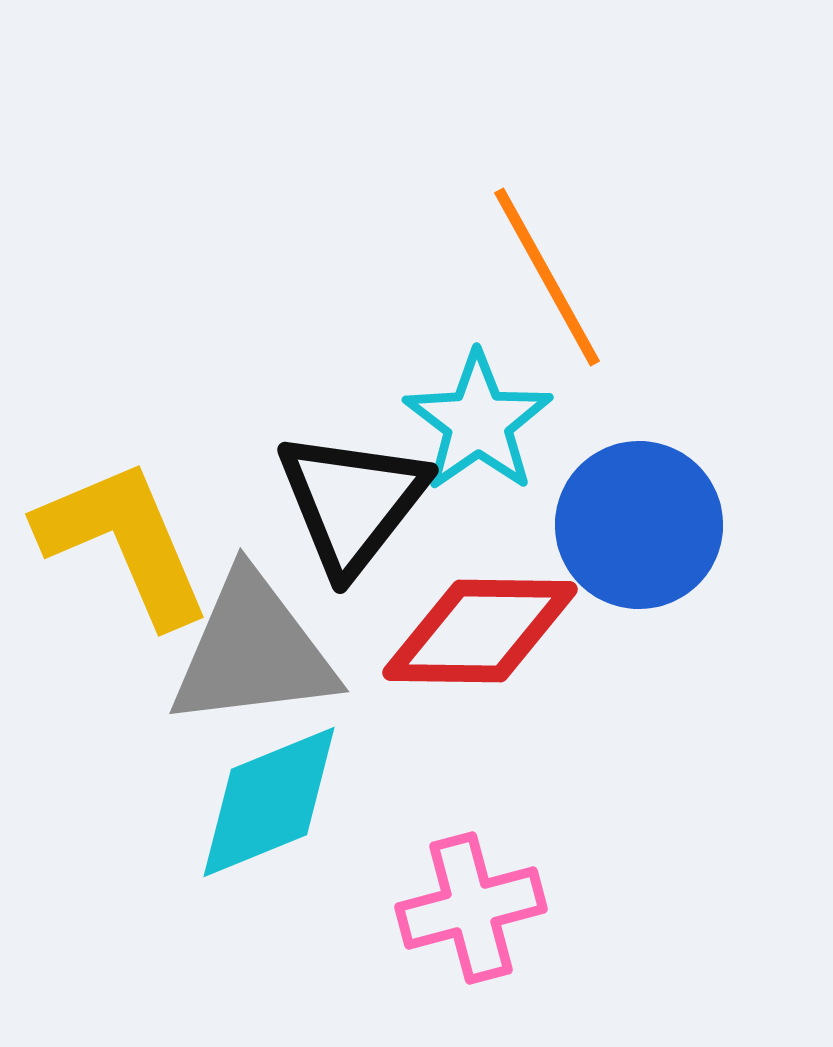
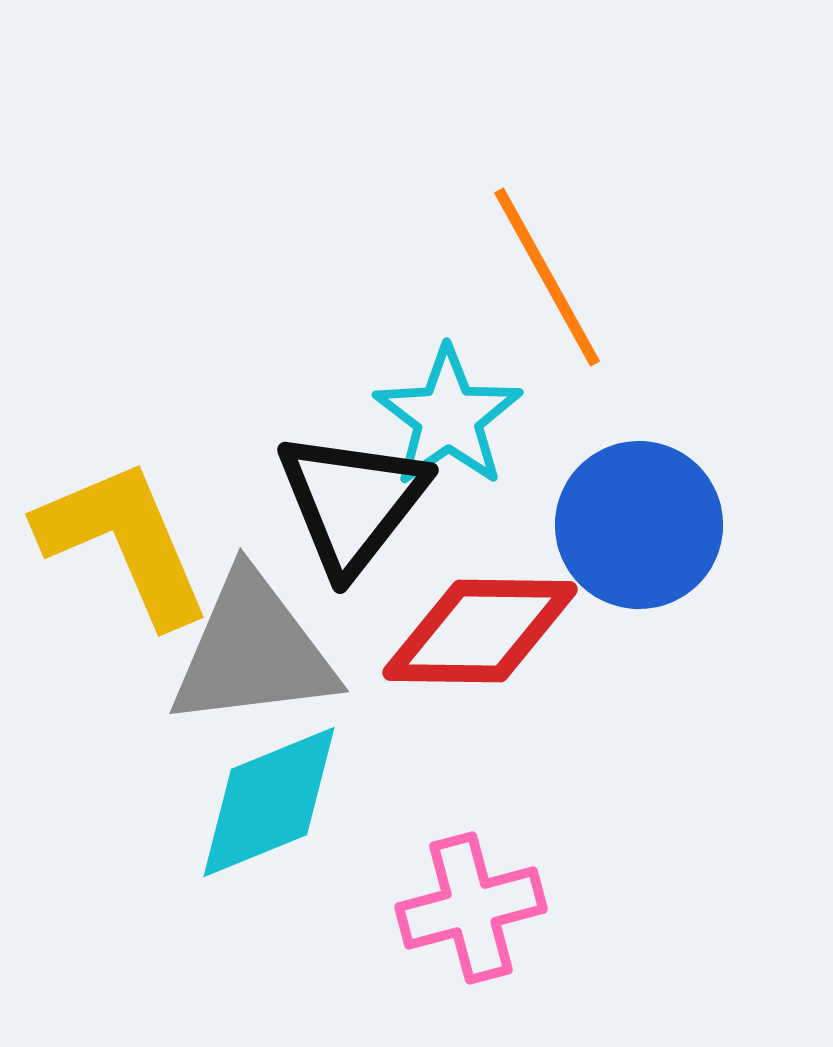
cyan star: moved 30 px left, 5 px up
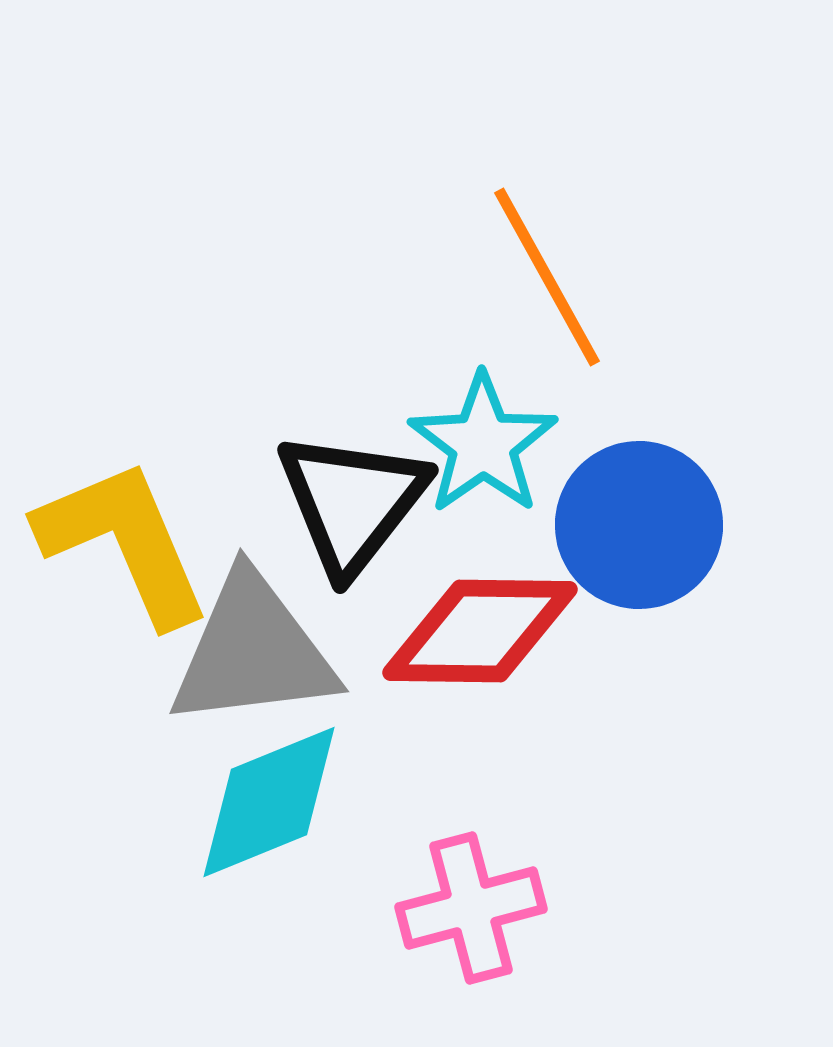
cyan star: moved 35 px right, 27 px down
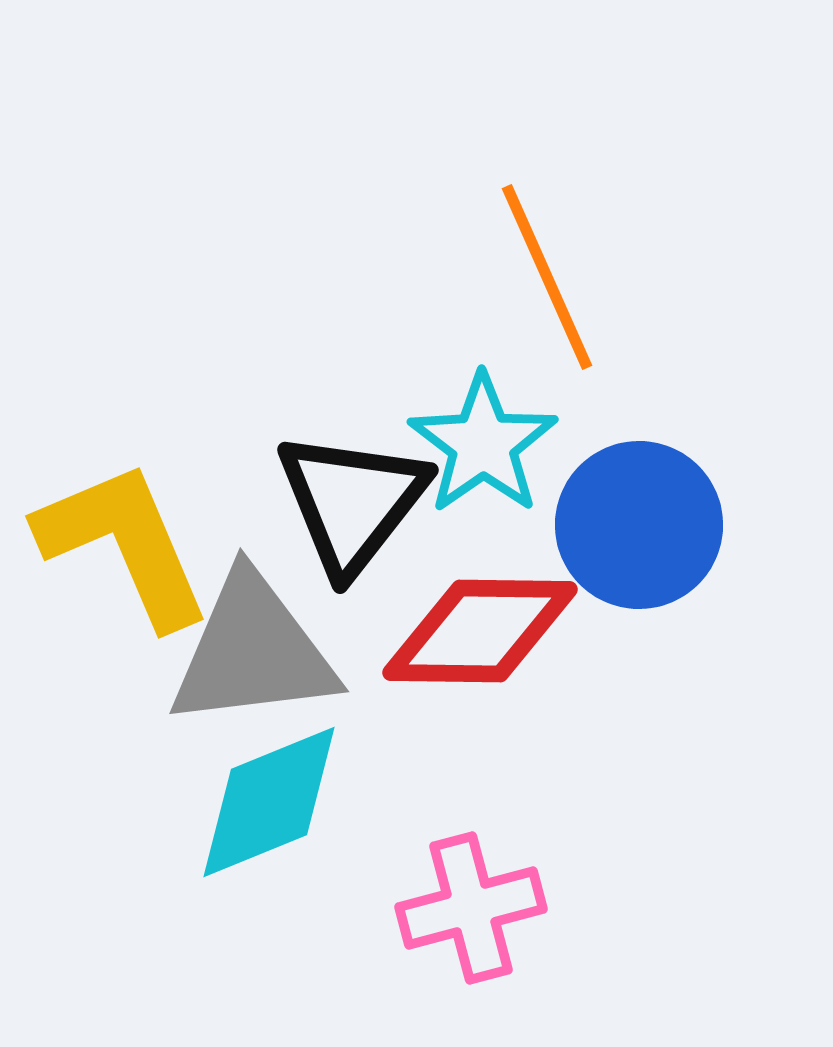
orange line: rotated 5 degrees clockwise
yellow L-shape: moved 2 px down
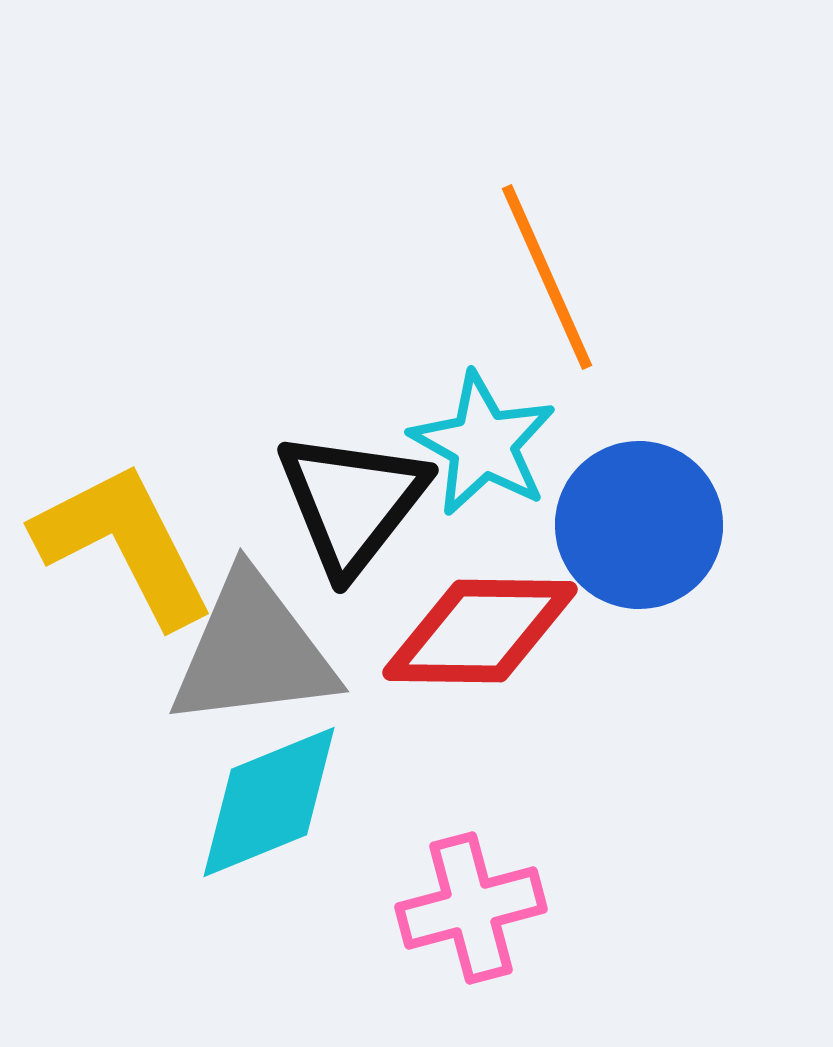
cyan star: rotated 8 degrees counterclockwise
yellow L-shape: rotated 4 degrees counterclockwise
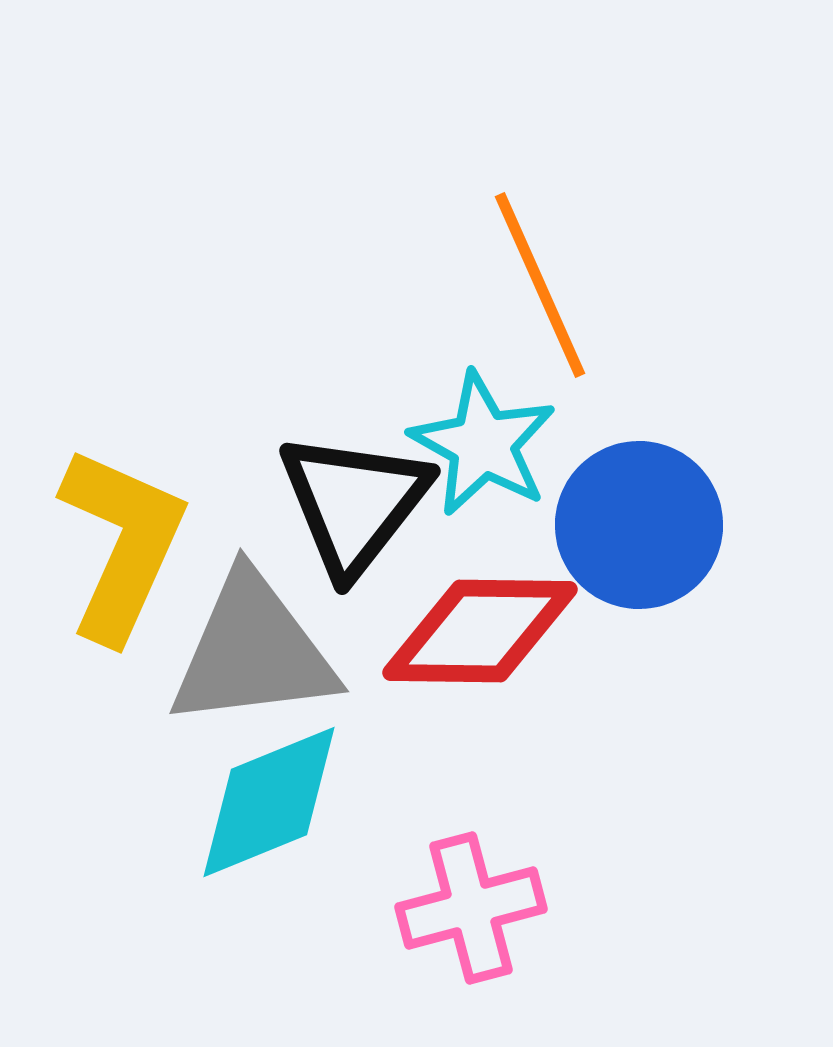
orange line: moved 7 px left, 8 px down
black triangle: moved 2 px right, 1 px down
yellow L-shape: moved 2 px left; rotated 51 degrees clockwise
